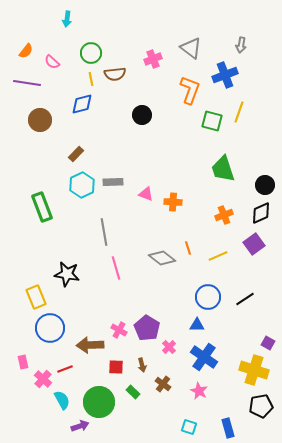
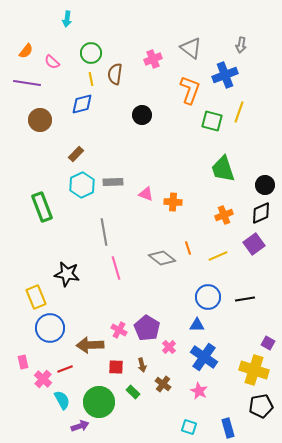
brown semicircle at (115, 74): rotated 105 degrees clockwise
black line at (245, 299): rotated 24 degrees clockwise
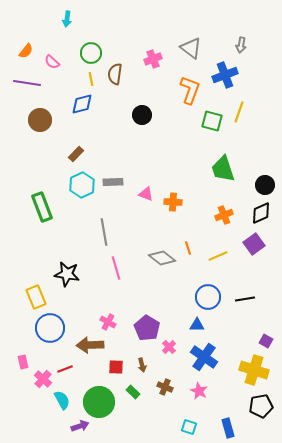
pink cross at (119, 330): moved 11 px left, 8 px up
purple square at (268, 343): moved 2 px left, 2 px up
brown cross at (163, 384): moved 2 px right, 3 px down; rotated 14 degrees counterclockwise
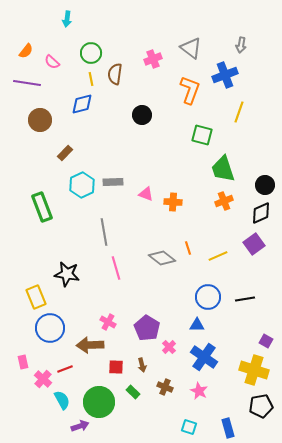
green square at (212, 121): moved 10 px left, 14 px down
brown rectangle at (76, 154): moved 11 px left, 1 px up
orange cross at (224, 215): moved 14 px up
